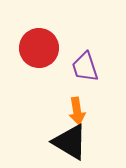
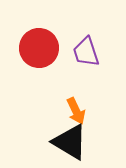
purple trapezoid: moved 1 px right, 15 px up
orange arrow: moved 1 px left; rotated 16 degrees counterclockwise
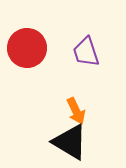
red circle: moved 12 px left
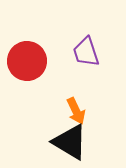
red circle: moved 13 px down
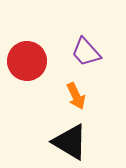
purple trapezoid: rotated 24 degrees counterclockwise
orange arrow: moved 15 px up
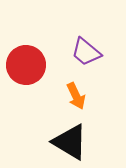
purple trapezoid: rotated 8 degrees counterclockwise
red circle: moved 1 px left, 4 px down
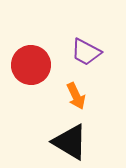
purple trapezoid: rotated 12 degrees counterclockwise
red circle: moved 5 px right
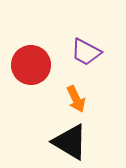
orange arrow: moved 3 px down
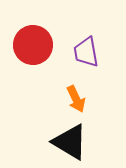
purple trapezoid: rotated 52 degrees clockwise
red circle: moved 2 px right, 20 px up
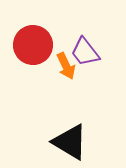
purple trapezoid: moved 1 px left; rotated 28 degrees counterclockwise
orange arrow: moved 10 px left, 33 px up
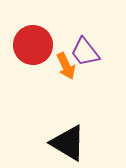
black triangle: moved 2 px left, 1 px down
